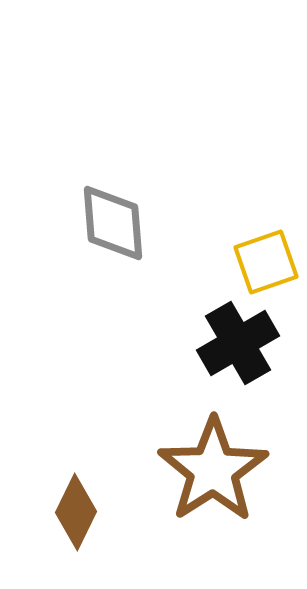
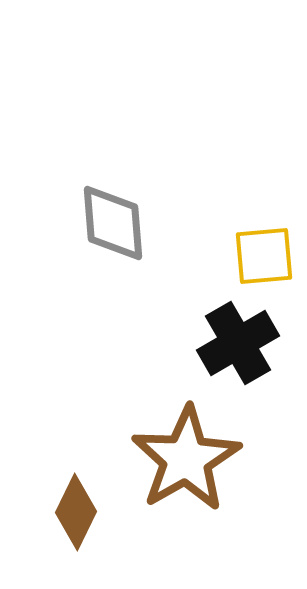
yellow square: moved 2 px left, 6 px up; rotated 14 degrees clockwise
brown star: moved 27 px left, 11 px up; rotated 3 degrees clockwise
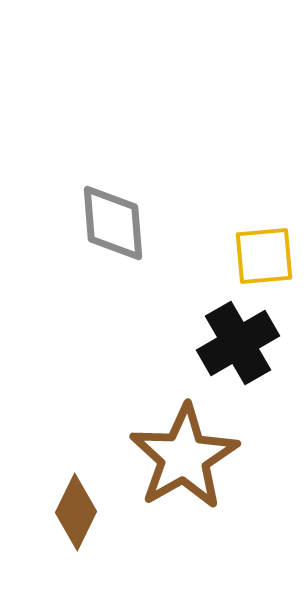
brown star: moved 2 px left, 2 px up
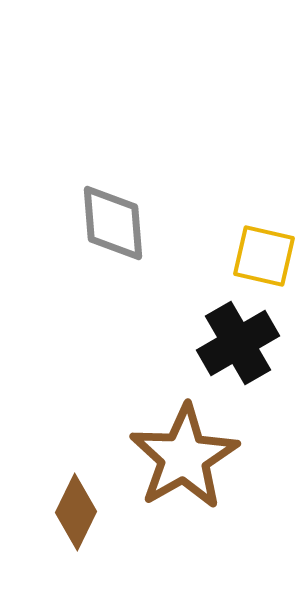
yellow square: rotated 18 degrees clockwise
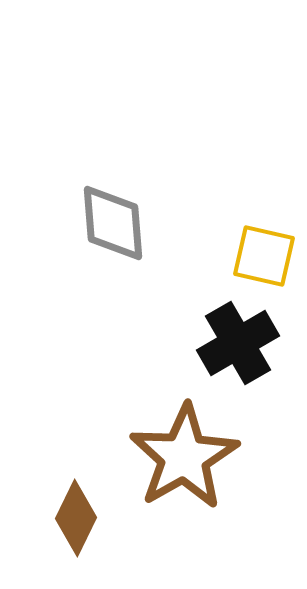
brown diamond: moved 6 px down
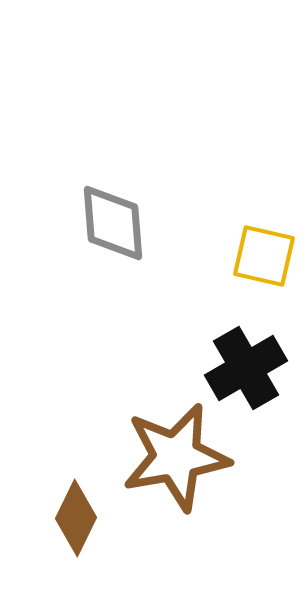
black cross: moved 8 px right, 25 px down
brown star: moved 8 px left; rotated 20 degrees clockwise
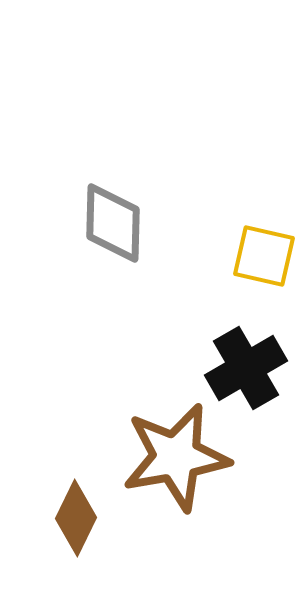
gray diamond: rotated 6 degrees clockwise
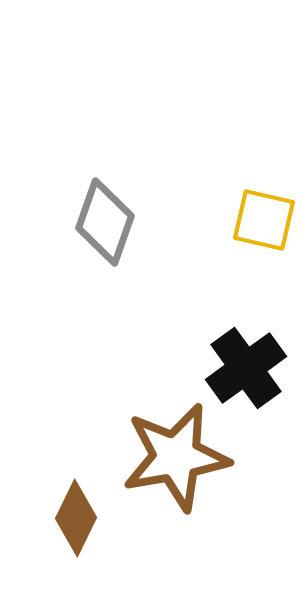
gray diamond: moved 8 px left, 1 px up; rotated 18 degrees clockwise
yellow square: moved 36 px up
black cross: rotated 6 degrees counterclockwise
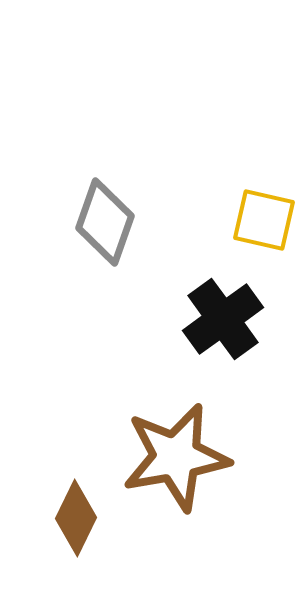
black cross: moved 23 px left, 49 px up
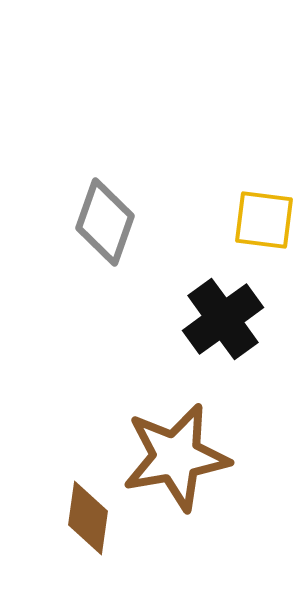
yellow square: rotated 6 degrees counterclockwise
brown diamond: moved 12 px right; rotated 18 degrees counterclockwise
